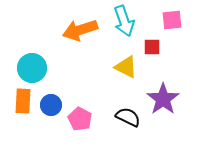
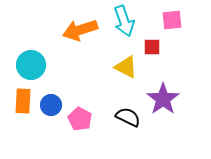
cyan circle: moved 1 px left, 3 px up
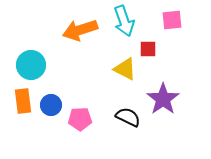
red square: moved 4 px left, 2 px down
yellow triangle: moved 1 px left, 2 px down
orange rectangle: rotated 10 degrees counterclockwise
pink pentagon: rotated 30 degrees counterclockwise
